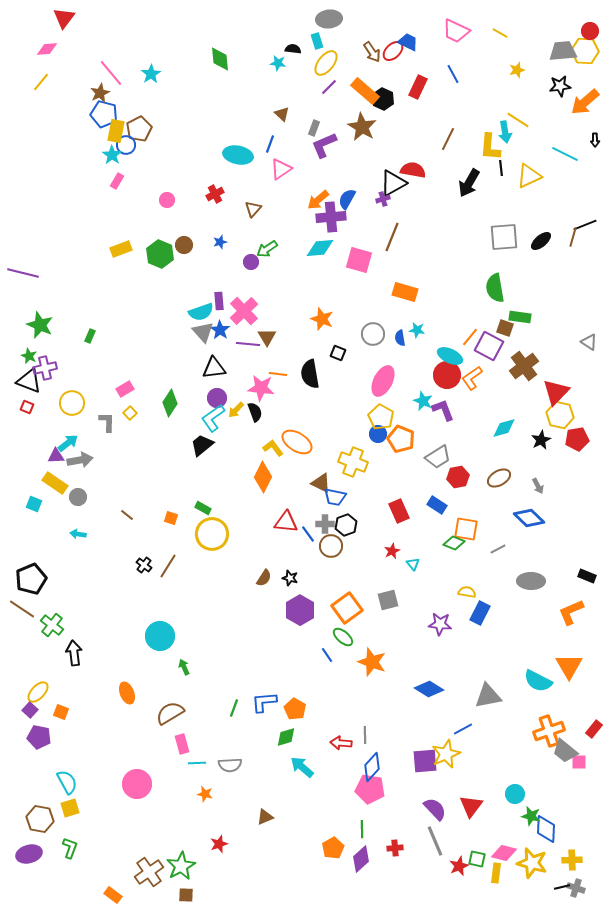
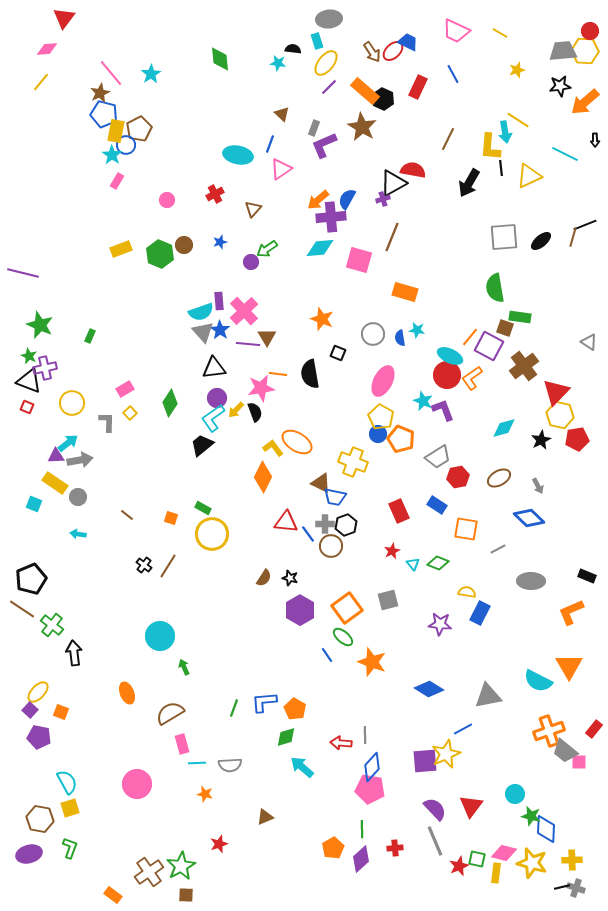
pink star at (261, 388): rotated 16 degrees counterclockwise
green diamond at (454, 543): moved 16 px left, 20 px down
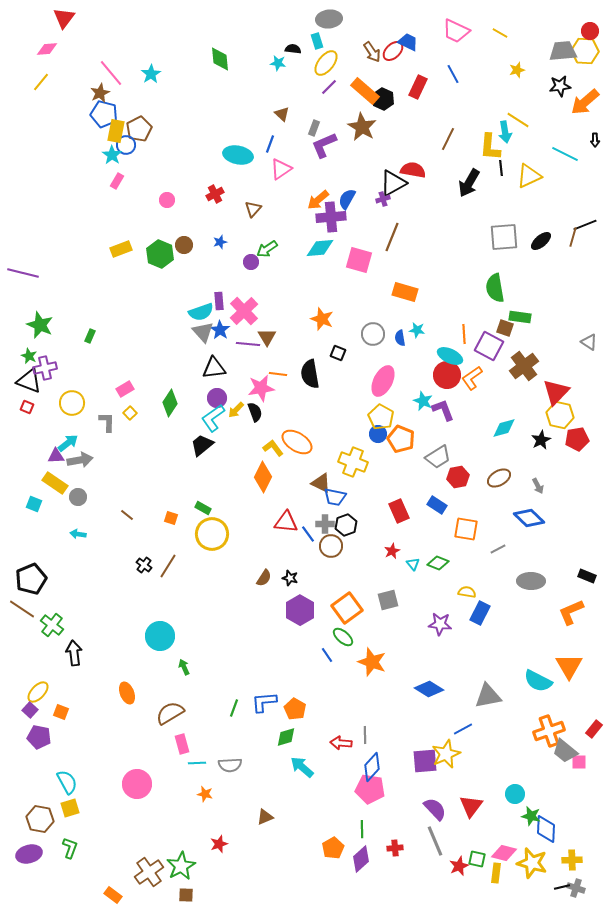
orange line at (470, 337): moved 6 px left, 3 px up; rotated 42 degrees counterclockwise
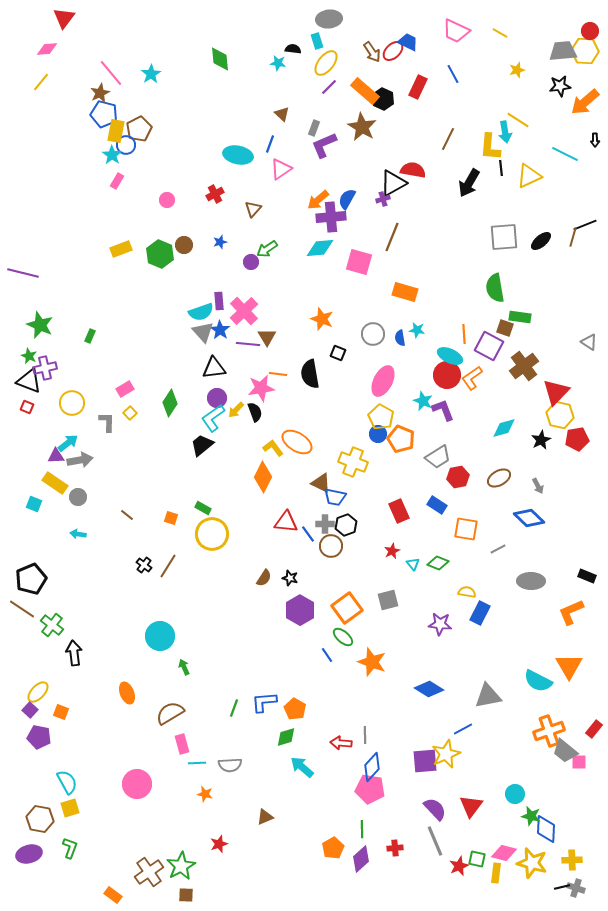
pink square at (359, 260): moved 2 px down
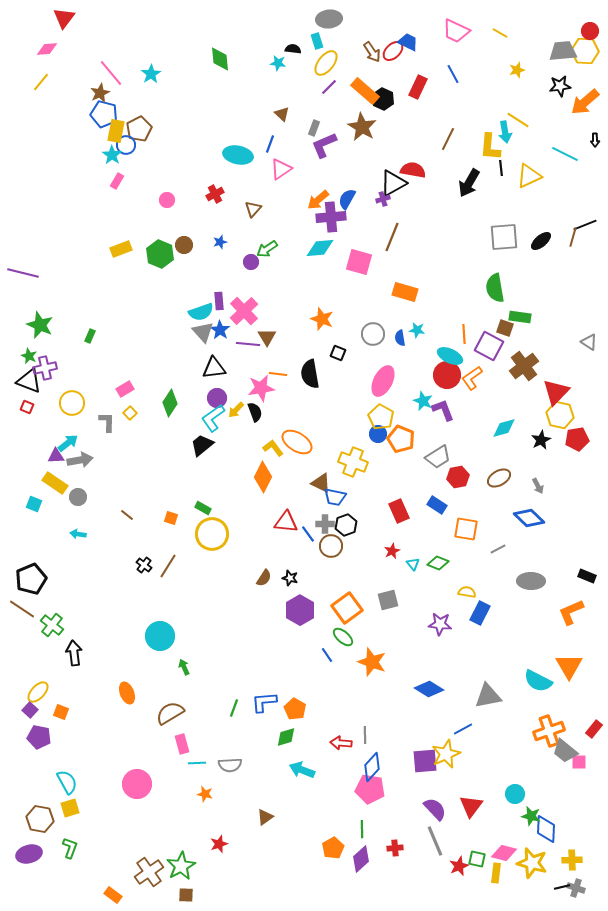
cyan arrow at (302, 767): moved 3 px down; rotated 20 degrees counterclockwise
brown triangle at (265, 817): rotated 12 degrees counterclockwise
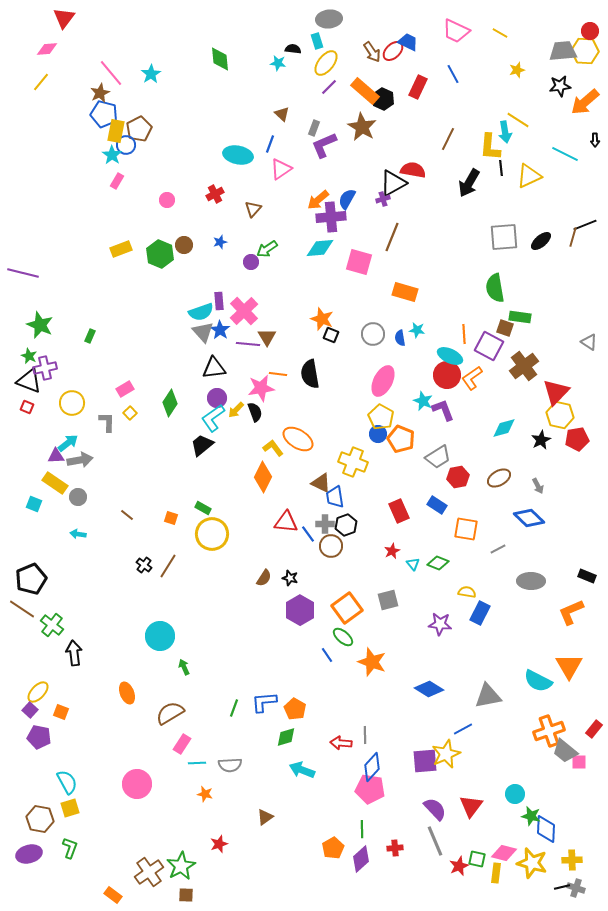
black square at (338, 353): moved 7 px left, 18 px up
orange ellipse at (297, 442): moved 1 px right, 3 px up
blue trapezoid at (335, 497): rotated 70 degrees clockwise
pink rectangle at (182, 744): rotated 48 degrees clockwise
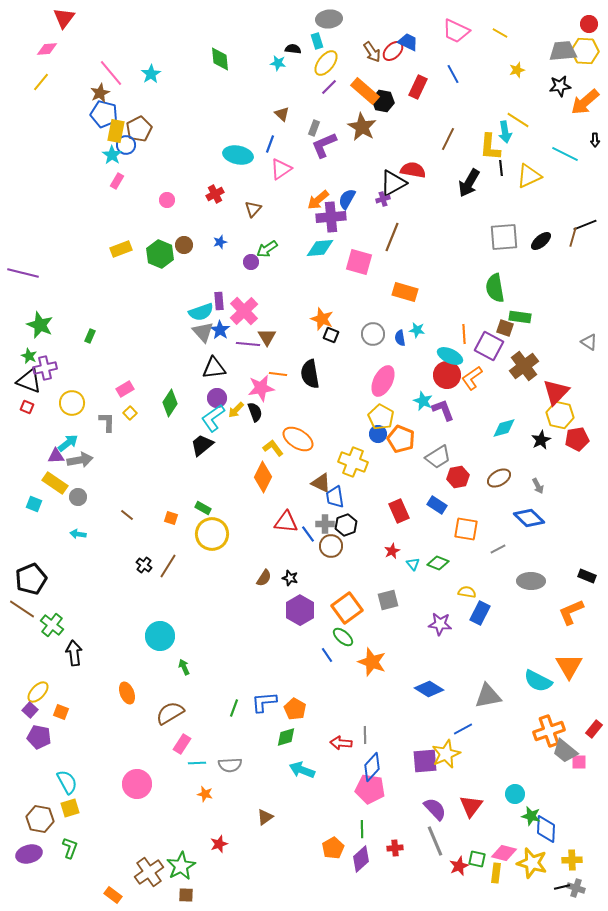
red circle at (590, 31): moved 1 px left, 7 px up
black hexagon at (383, 99): moved 2 px down; rotated 15 degrees counterclockwise
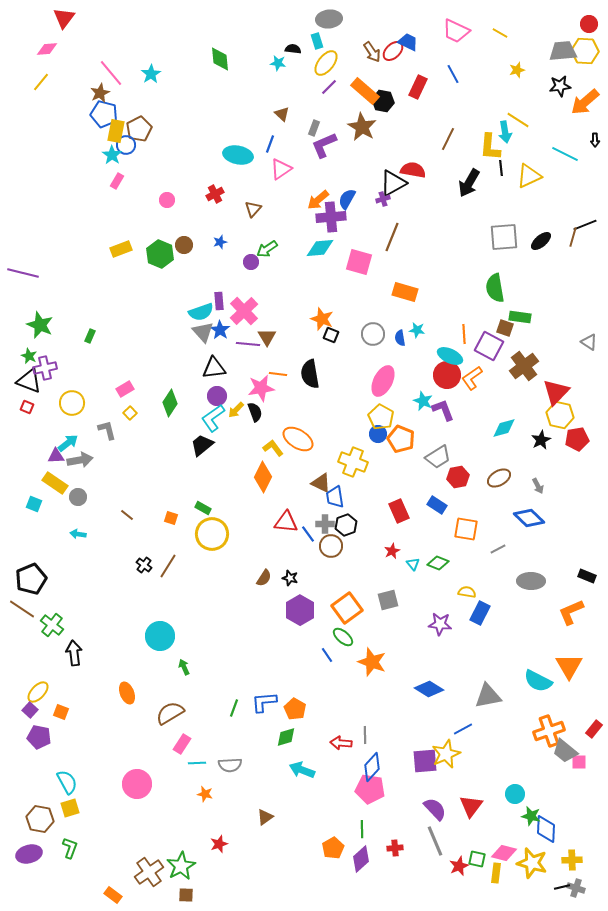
purple circle at (217, 398): moved 2 px up
gray L-shape at (107, 422): moved 8 px down; rotated 15 degrees counterclockwise
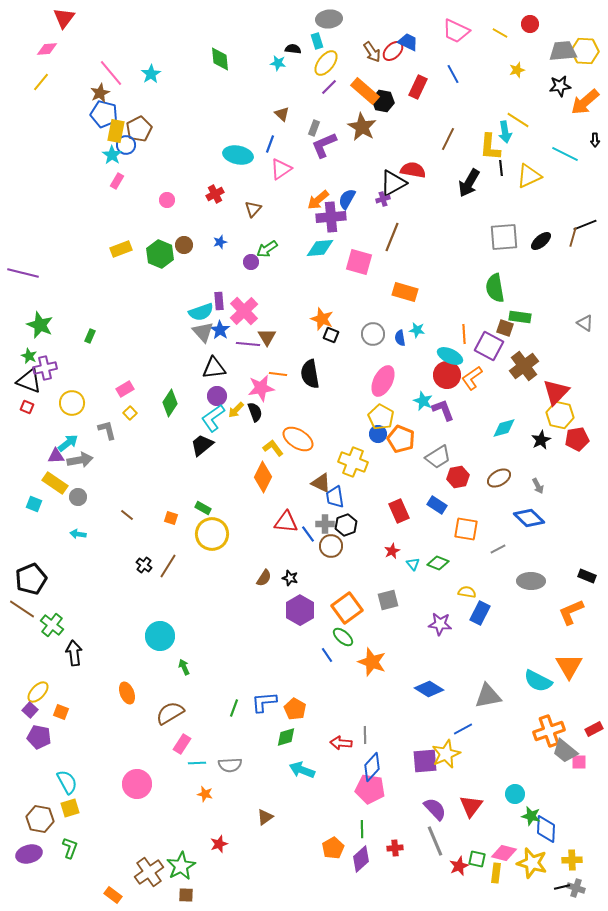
red circle at (589, 24): moved 59 px left
gray triangle at (589, 342): moved 4 px left, 19 px up
red rectangle at (594, 729): rotated 24 degrees clockwise
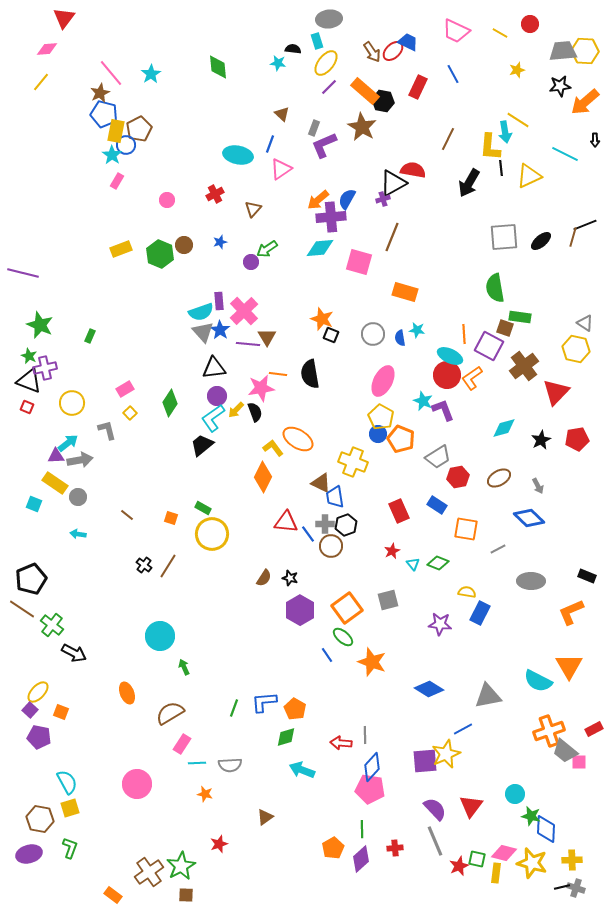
green diamond at (220, 59): moved 2 px left, 8 px down
yellow hexagon at (560, 415): moved 16 px right, 66 px up
black arrow at (74, 653): rotated 125 degrees clockwise
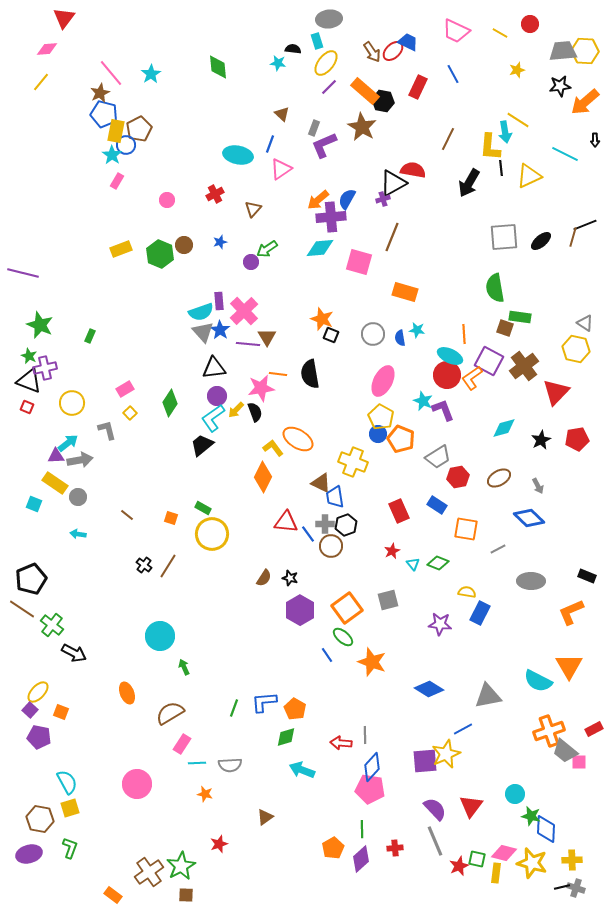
purple square at (489, 346): moved 15 px down
